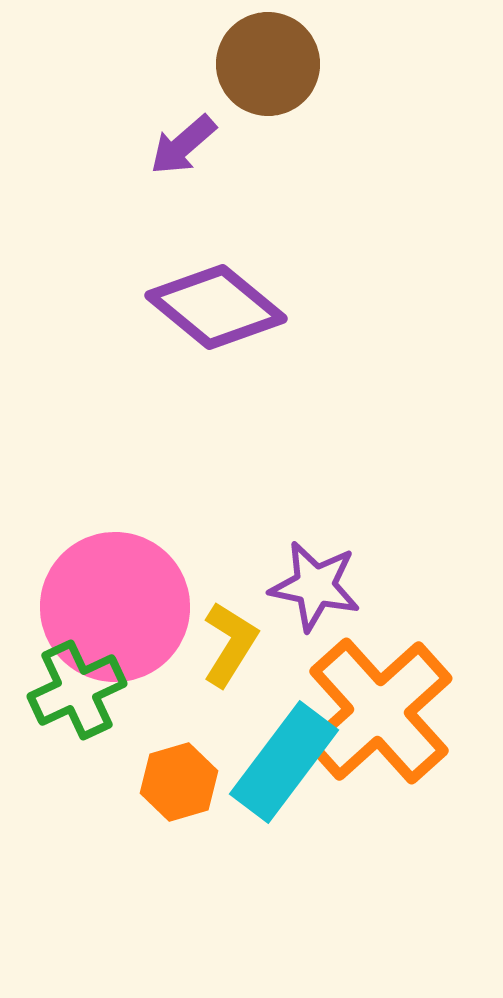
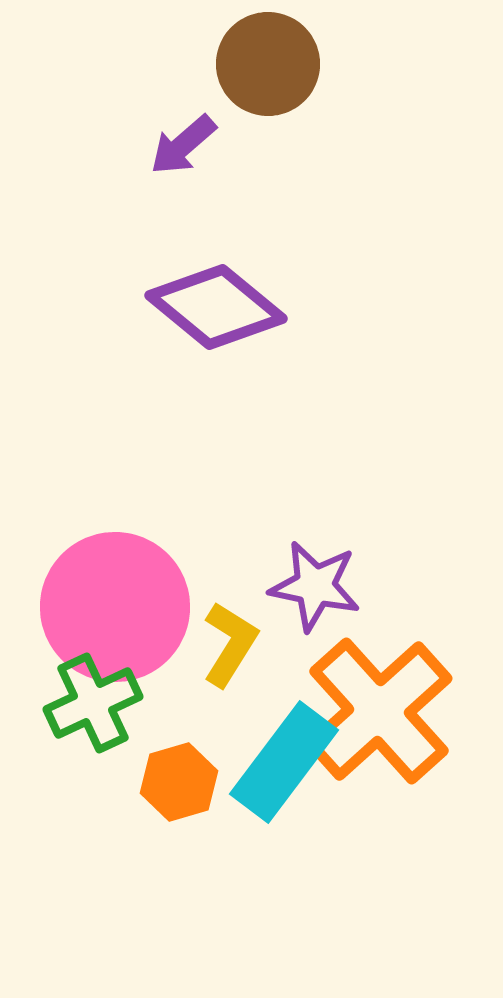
green cross: moved 16 px right, 13 px down
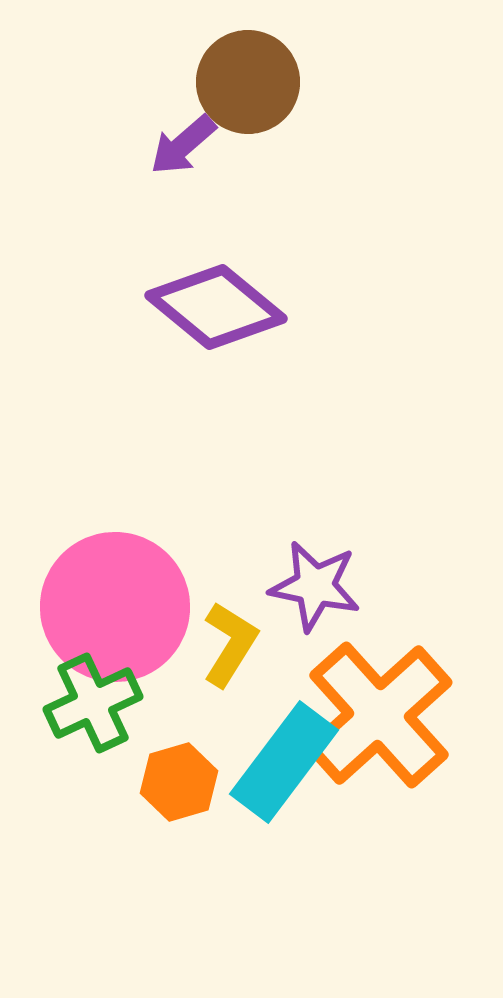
brown circle: moved 20 px left, 18 px down
orange cross: moved 4 px down
